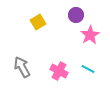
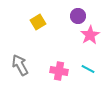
purple circle: moved 2 px right, 1 px down
gray arrow: moved 2 px left, 2 px up
pink cross: rotated 18 degrees counterclockwise
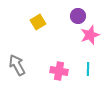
pink star: rotated 12 degrees clockwise
gray arrow: moved 3 px left
cyan line: rotated 64 degrees clockwise
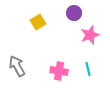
purple circle: moved 4 px left, 3 px up
gray arrow: moved 1 px down
cyan line: rotated 16 degrees counterclockwise
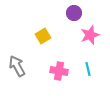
yellow square: moved 5 px right, 14 px down
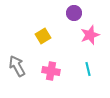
pink cross: moved 8 px left
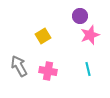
purple circle: moved 6 px right, 3 px down
gray arrow: moved 2 px right
pink cross: moved 3 px left
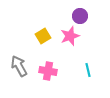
pink star: moved 20 px left, 1 px down
cyan line: moved 1 px down
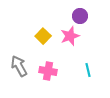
yellow square: rotated 14 degrees counterclockwise
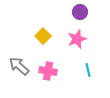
purple circle: moved 4 px up
pink star: moved 7 px right, 3 px down
gray arrow: rotated 20 degrees counterclockwise
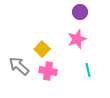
yellow square: moved 1 px left, 13 px down
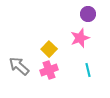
purple circle: moved 8 px right, 2 px down
pink star: moved 3 px right, 1 px up
yellow square: moved 7 px right
pink cross: moved 1 px right, 1 px up; rotated 30 degrees counterclockwise
